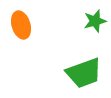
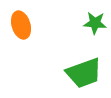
green star: moved 2 px down; rotated 20 degrees clockwise
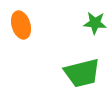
green trapezoid: moved 2 px left; rotated 6 degrees clockwise
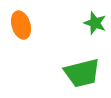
green star: rotated 15 degrees clockwise
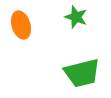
green star: moved 19 px left, 6 px up
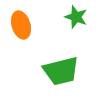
green trapezoid: moved 21 px left, 2 px up
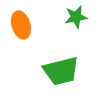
green star: rotated 30 degrees counterclockwise
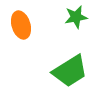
green trapezoid: moved 9 px right; rotated 18 degrees counterclockwise
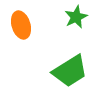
green star: rotated 15 degrees counterclockwise
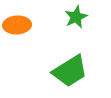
orange ellipse: moved 4 px left; rotated 76 degrees counterclockwise
